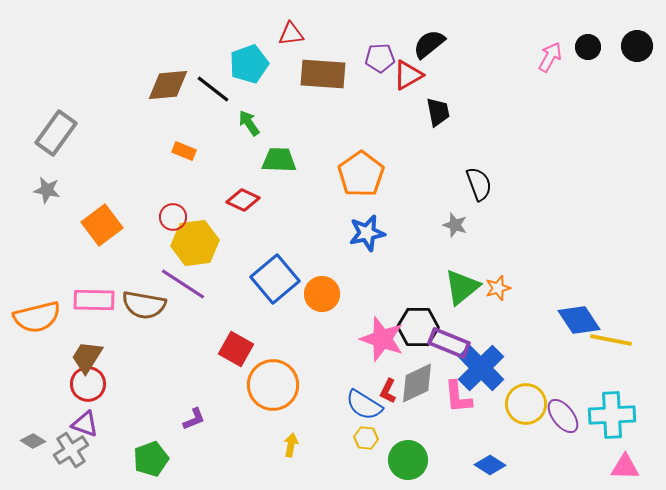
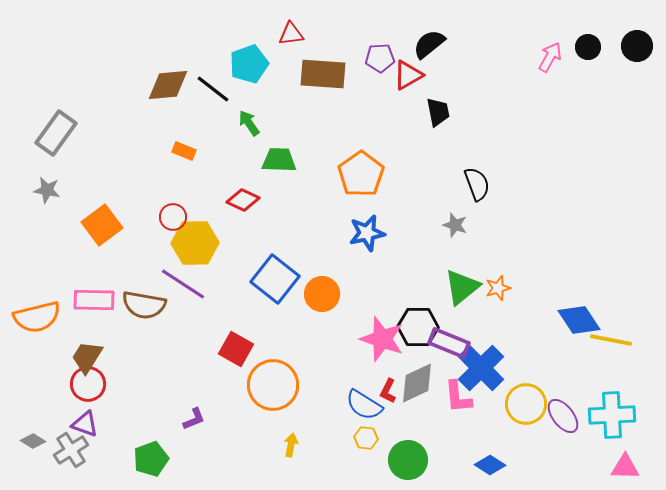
black semicircle at (479, 184): moved 2 px left
yellow hexagon at (195, 243): rotated 6 degrees clockwise
blue square at (275, 279): rotated 12 degrees counterclockwise
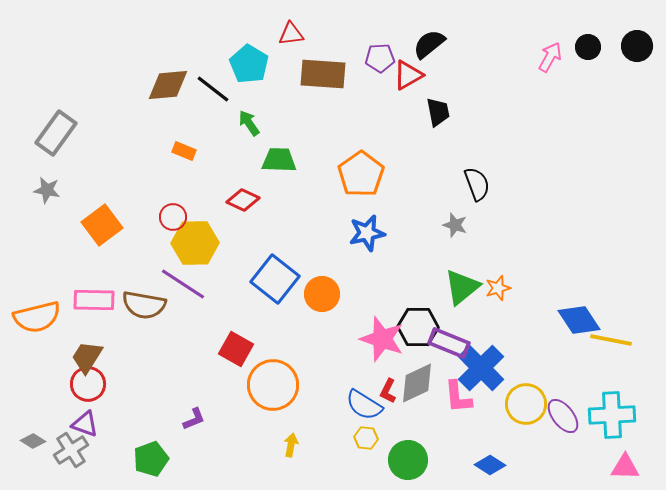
cyan pentagon at (249, 64): rotated 21 degrees counterclockwise
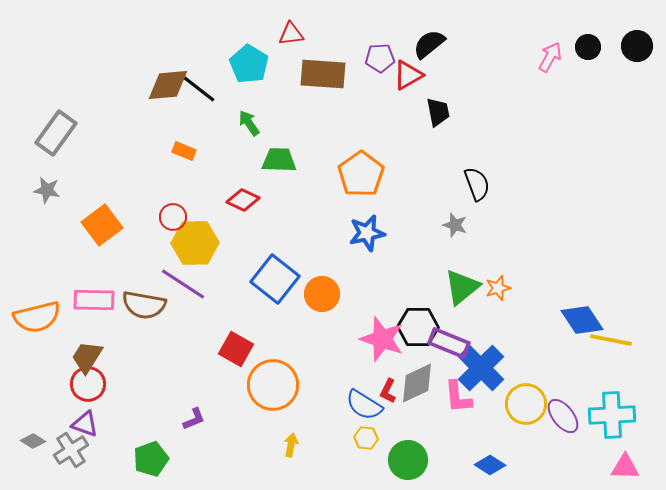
black line at (213, 89): moved 14 px left
blue diamond at (579, 320): moved 3 px right
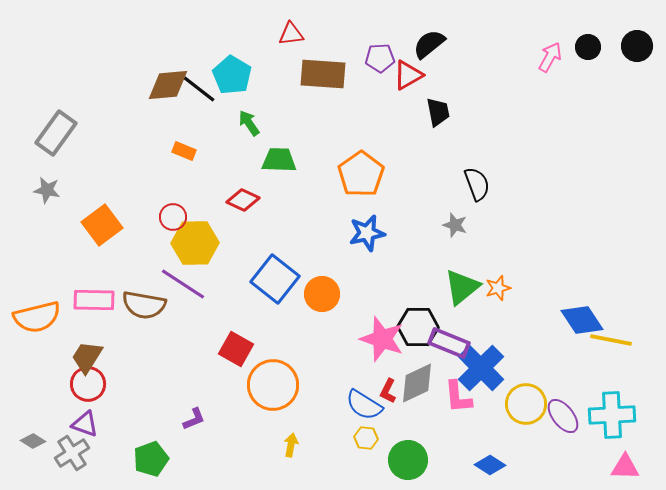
cyan pentagon at (249, 64): moved 17 px left, 11 px down
gray cross at (71, 450): moved 1 px right, 3 px down
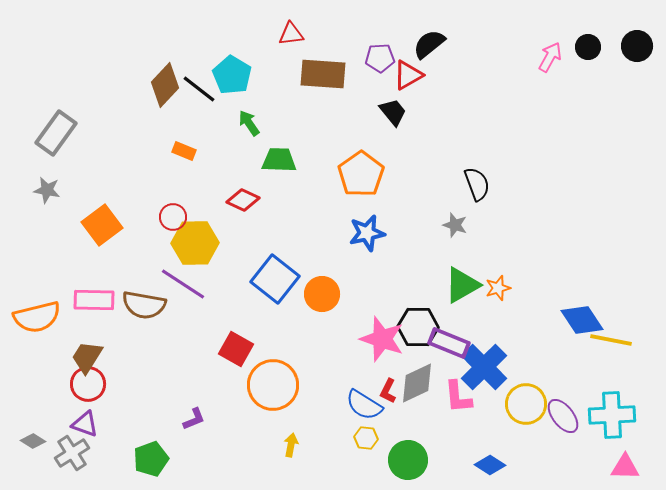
brown diamond at (168, 85): moved 3 px left; rotated 42 degrees counterclockwise
black trapezoid at (438, 112): moved 45 px left; rotated 28 degrees counterclockwise
green triangle at (462, 287): moved 2 px up; rotated 9 degrees clockwise
blue cross at (481, 368): moved 3 px right, 1 px up
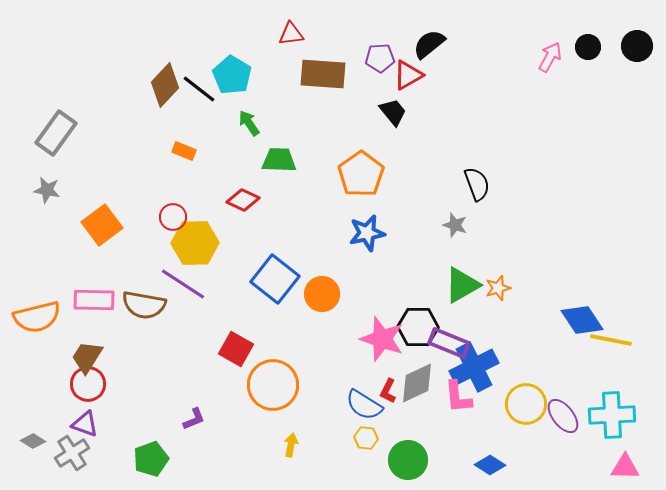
blue cross at (484, 367): moved 10 px left; rotated 18 degrees clockwise
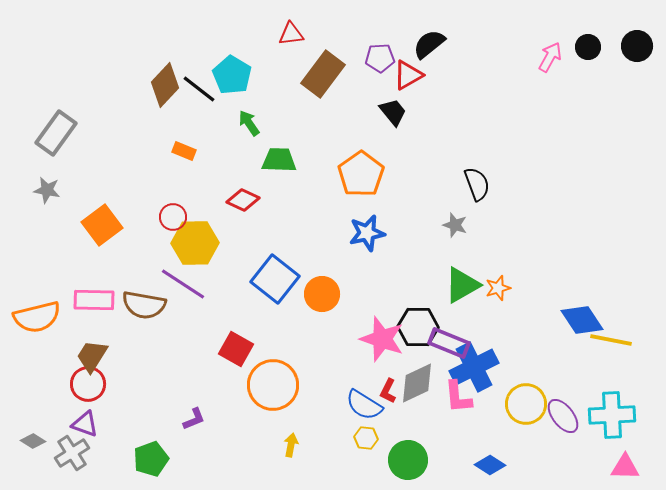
brown rectangle at (323, 74): rotated 57 degrees counterclockwise
brown trapezoid at (87, 357): moved 5 px right, 1 px up
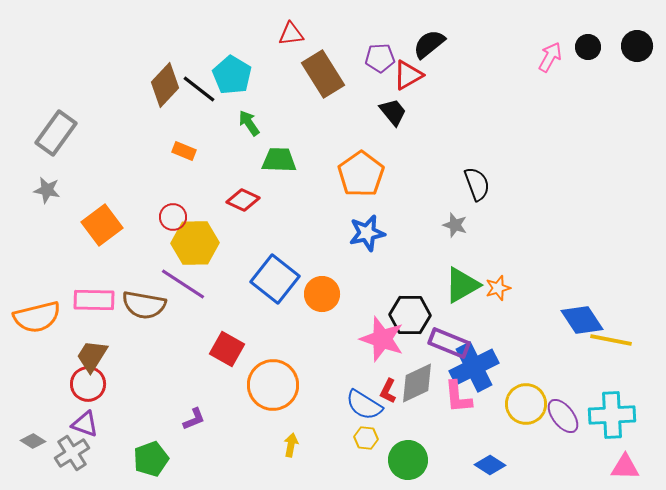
brown rectangle at (323, 74): rotated 69 degrees counterclockwise
black hexagon at (418, 327): moved 8 px left, 12 px up
red square at (236, 349): moved 9 px left
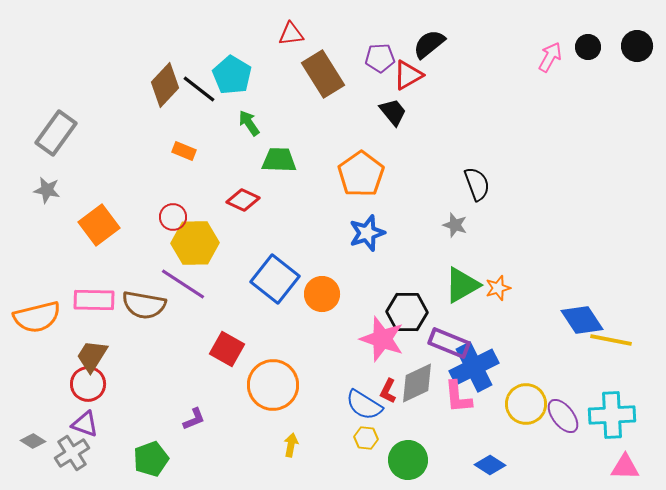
orange square at (102, 225): moved 3 px left
blue star at (367, 233): rotated 6 degrees counterclockwise
black hexagon at (410, 315): moved 3 px left, 3 px up
